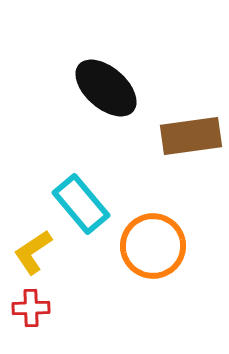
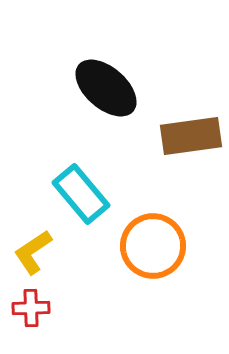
cyan rectangle: moved 10 px up
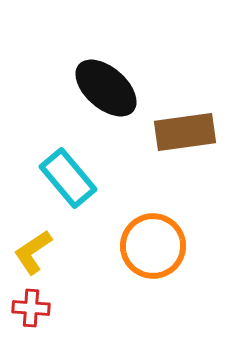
brown rectangle: moved 6 px left, 4 px up
cyan rectangle: moved 13 px left, 16 px up
red cross: rotated 6 degrees clockwise
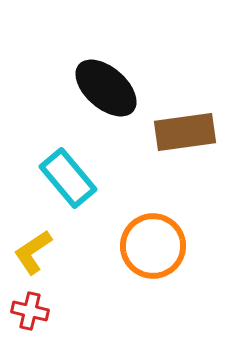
red cross: moved 1 px left, 3 px down; rotated 9 degrees clockwise
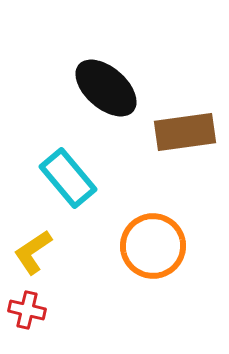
red cross: moved 3 px left, 1 px up
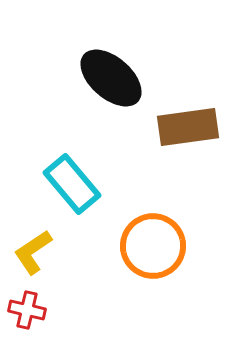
black ellipse: moved 5 px right, 10 px up
brown rectangle: moved 3 px right, 5 px up
cyan rectangle: moved 4 px right, 6 px down
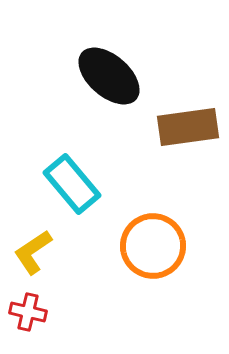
black ellipse: moved 2 px left, 2 px up
red cross: moved 1 px right, 2 px down
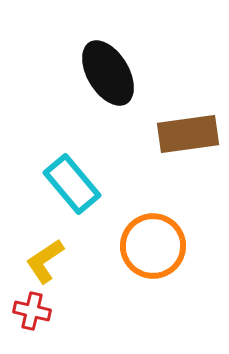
black ellipse: moved 1 px left, 3 px up; rotated 18 degrees clockwise
brown rectangle: moved 7 px down
yellow L-shape: moved 12 px right, 9 px down
red cross: moved 4 px right, 1 px up
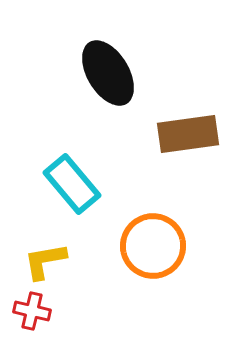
yellow L-shape: rotated 24 degrees clockwise
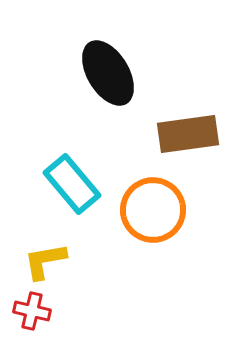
orange circle: moved 36 px up
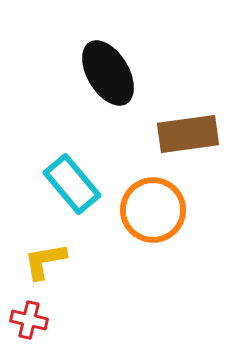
red cross: moved 3 px left, 9 px down
